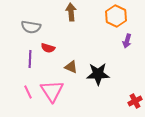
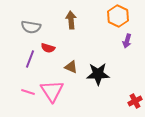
brown arrow: moved 8 px down
orange hexagon: moved 2 px right
purple line: rotated 18 degrees clockwise
pink line: rotated 48 degrees counterclockwise
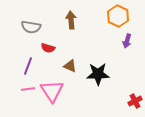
purple line: moved 2 px left, 7 px down
brown triangle: moved 1 px left, 1 px up
pink line: moved 3 px up; rotated 24 degrees counterclockwise
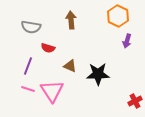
pink line: rotated 24 degrees clockwise
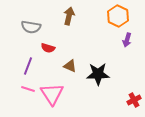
brown arrow: moved 2 px left, 4 px up; rotated 18 degrees clockwise
purple arrow: moved 1 px up
pink triangle: moved 3 px down
red cross: moved 1 px left, 1 px up
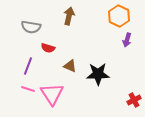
orange hexagon: moved 1 px right
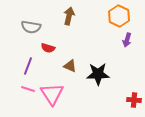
red cross: rotated 32 degrees clockwise
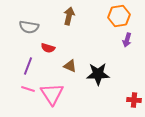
orange hexagon: rotated 25 degrees clockwise
gray semicircle: moved 2 px left
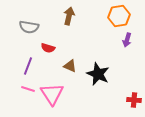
black star: rotated 25 degrees clockwise
